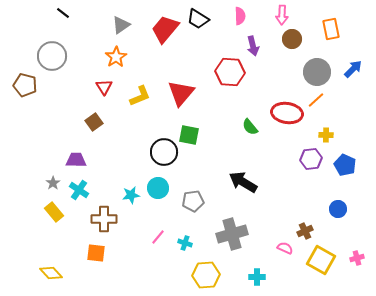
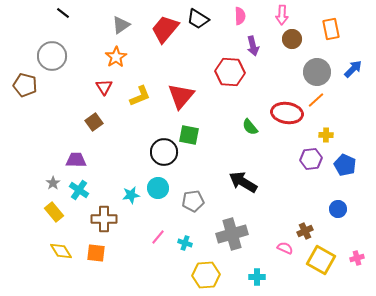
red triangle at (181, 93): moved 3 px down
yellow diamond at (51, 273): moved 10 px right, 22 px up; rotated 10 degrees clockwise
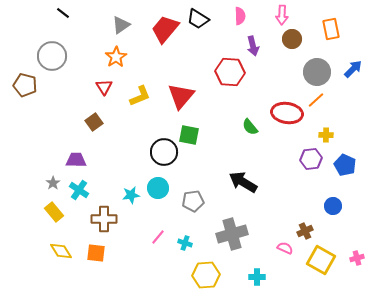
blue circle at (338, 209): moved 5 px left, 3 px up
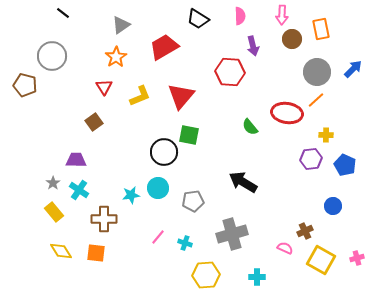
red trapezoid at (165, 29): moved 1 px left, 18 px down; rotated 20 degrees clockwise
orange rectangle at (331, 29): moved 10 px left
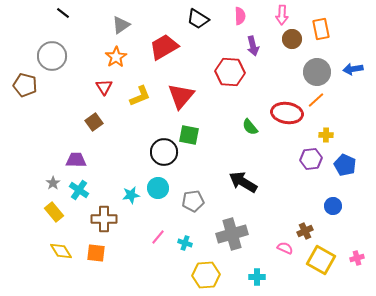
blue arrow at (353, 69): rotated 144 degrees counterclockwise
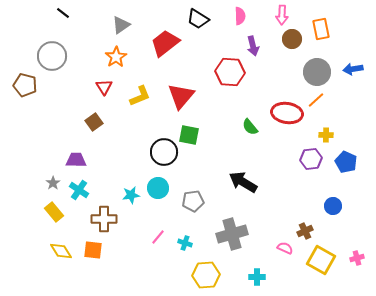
red trapezoid at (164, 47): moved 1 px right, 4 px up; rotated 8 degrees counterclockwise
blue pentagon at (345, 165): moved 1 px right, 3 px up
orange square at (96, 253): moved 3 px left, 3 px up
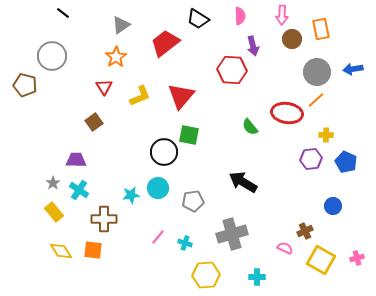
red hexagon at (230, 72): moved 2 px right, 2 px up
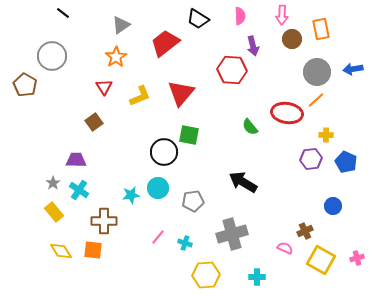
brown pentagon at (25, 85): rotated 15 degrees clockwise
red triangle at (181, 96): moved 3 px up
brown cross at (104, 219): moved 2 px down
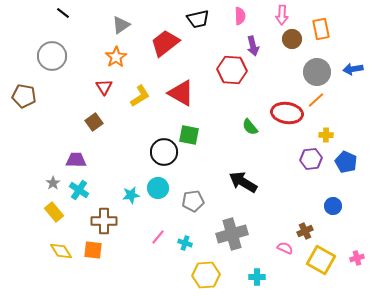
black trapezoid at (198, 19): rotated 45 degrees counterclockwise
brown pentagon at (25, 85): moved 1 px left, 11 px down; rotated 20 degrees counterclockwise
red triangle at (181, 93): rotated 40 degrees counterclockwise
yellow L-shape at (140, 96): rotated 10 degrees counterclockwise
